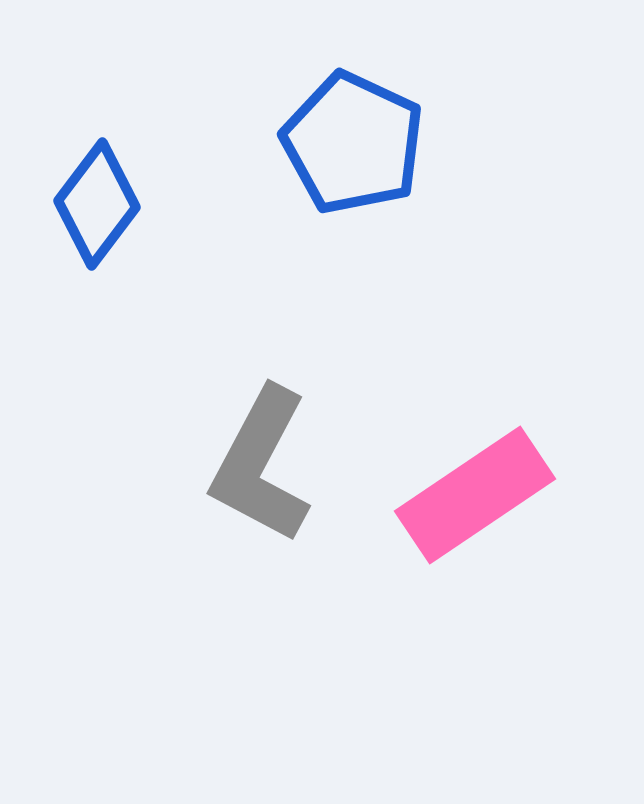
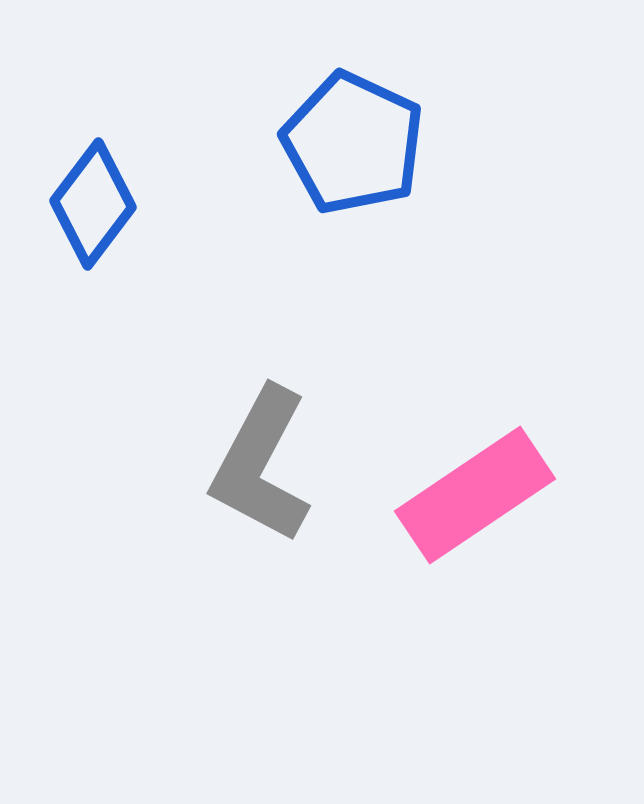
blue diamond: moved 4 px left
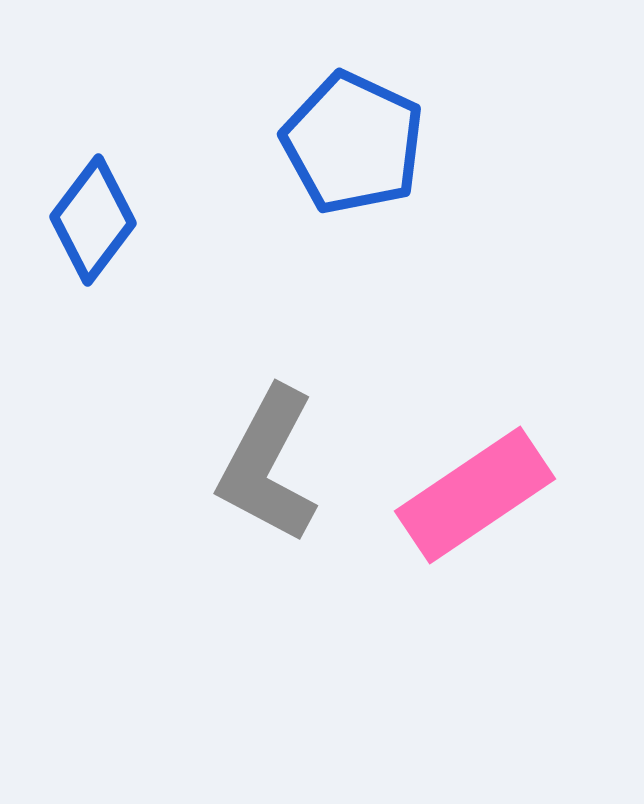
blue diamond: moved 16 px down
gray L-shape: moved 7 px right
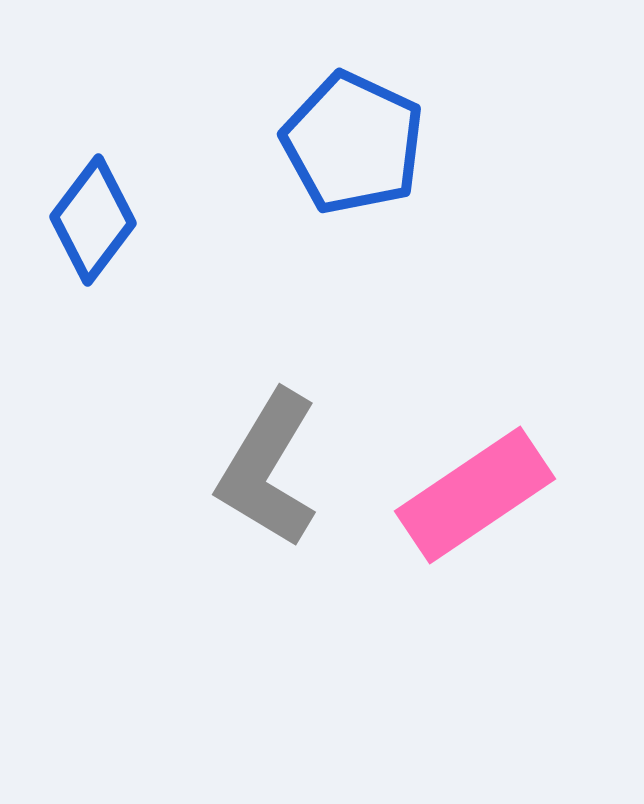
gray L-shape: moved 4 px down; rotated 3 degrees clockwise
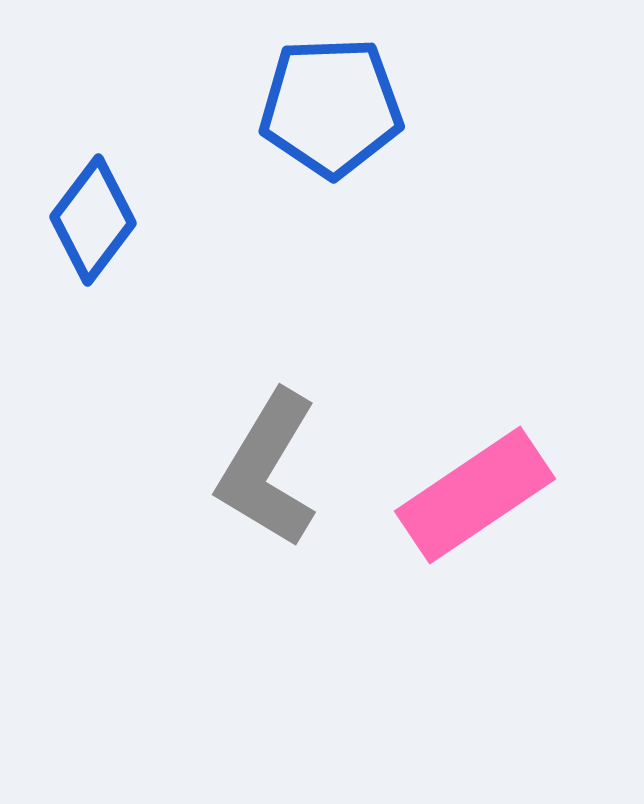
blue pentagon: moved 22 px left, 36 px up; rotated 27 degrees counterclockwise
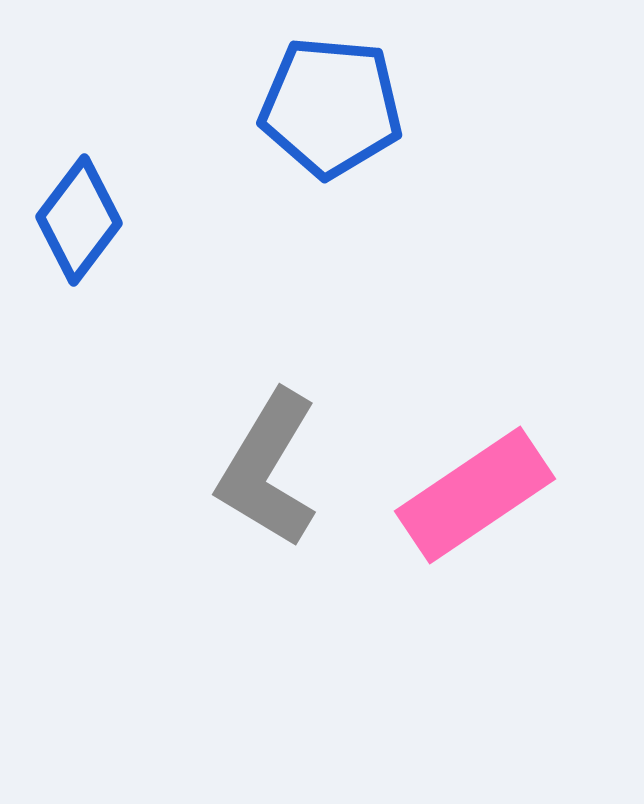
blue pentagon: rotated 7 degrees clockwise
blue diamond: moved 14 px left
